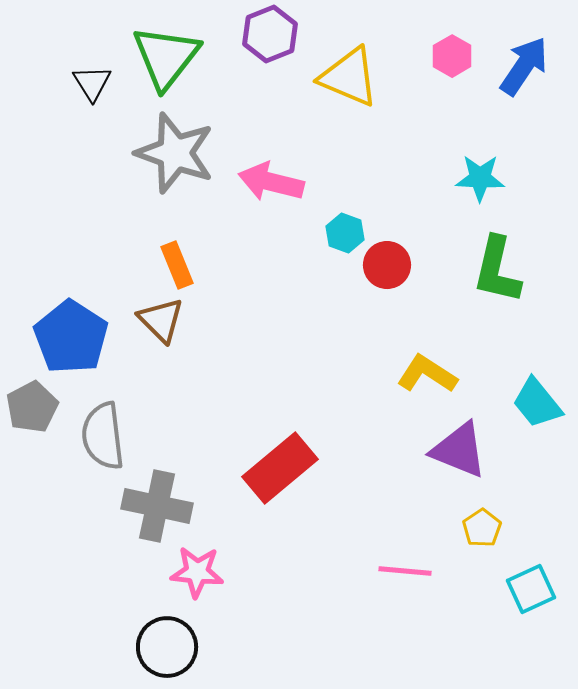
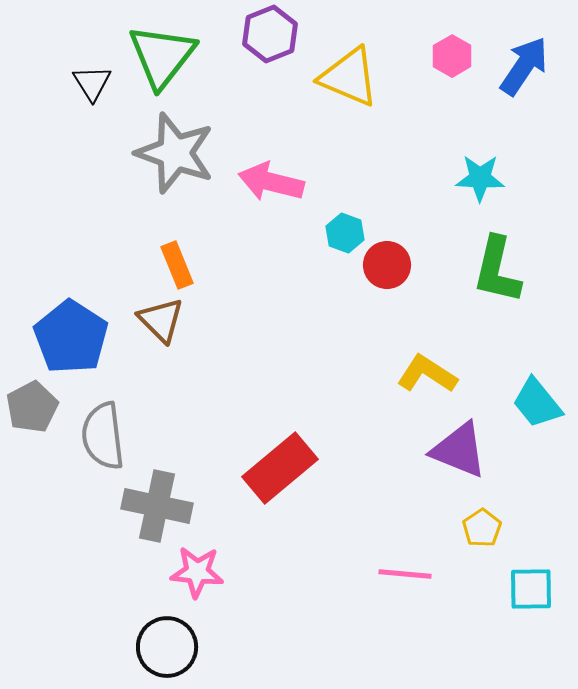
green triangle: moved 4 px left, 1 px up
pink line: moved 3 px down
cyan square: rotated 24 degrees clockwise
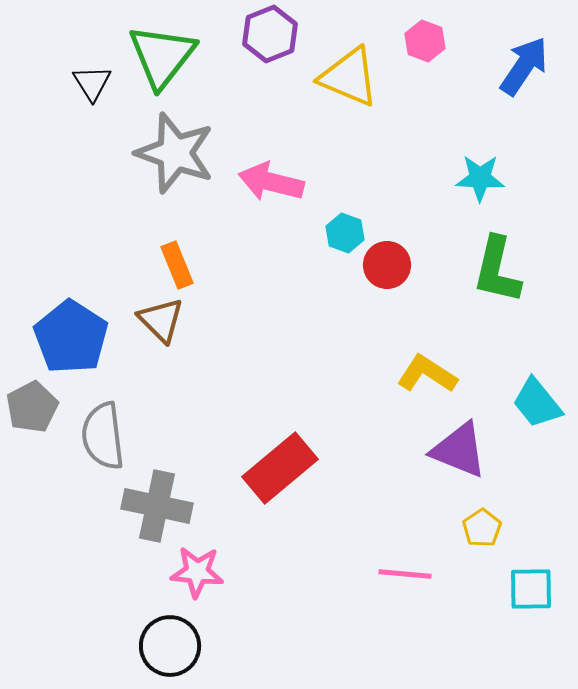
pink hexagon: moved 27 px left, 15 px up; rotated 9 degrees counterclockwise
black circle: moved 3 px right, 1 px up
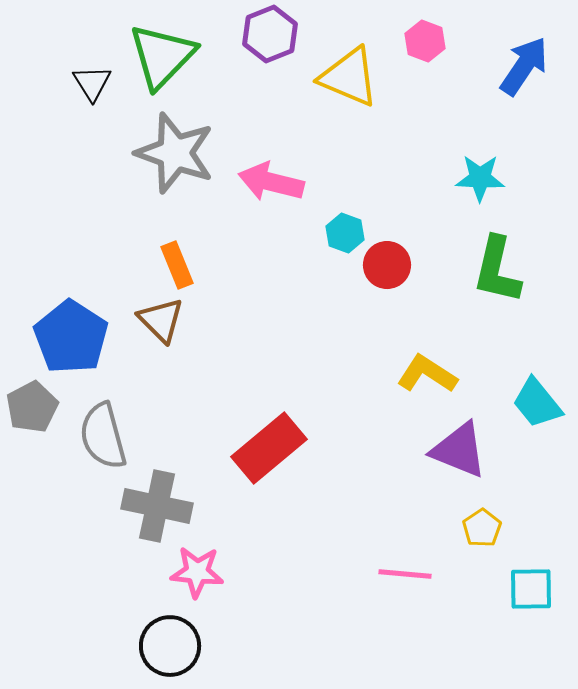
green triangle: rotated 6 degrees clockwise
gray semicircle: rotated 8 degrees counterclockwise
red rectangle: moved 11 px left, 20 px up
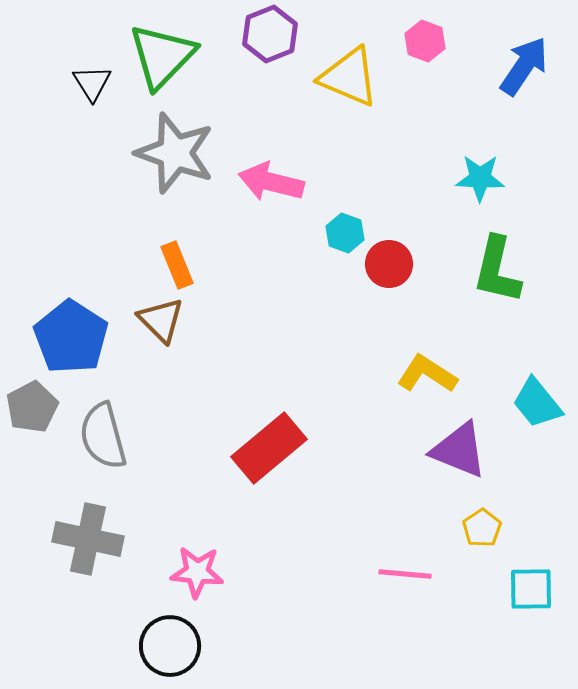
red circle: moved 2 px right, 1 px up
gray cross: moved 69 px left, 33 px down
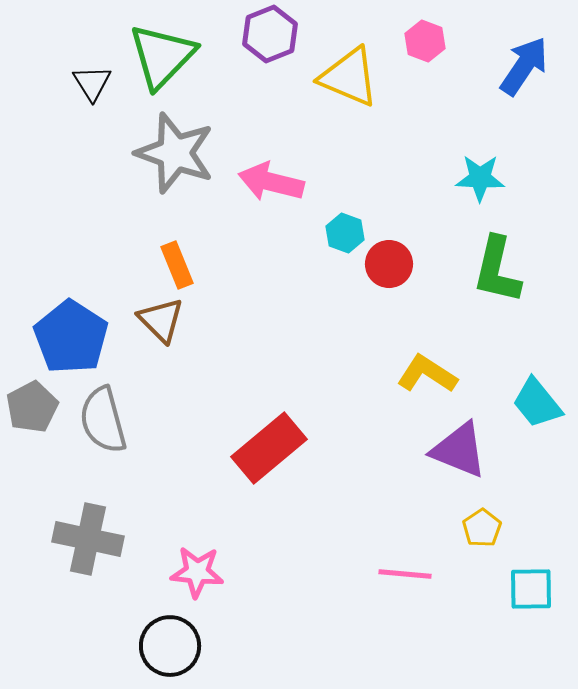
gray semicircle: moved 16 px up
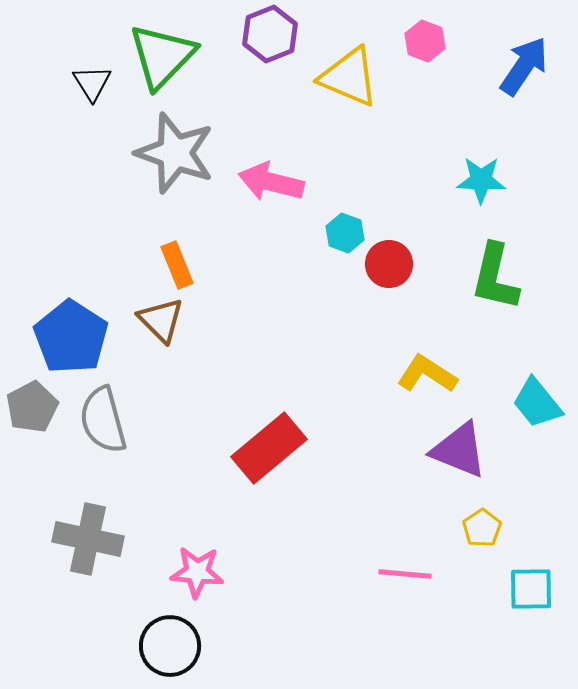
cyan star: moved 1 px right, 2 px down
green L-shape: moved 2 px left, 7 px down
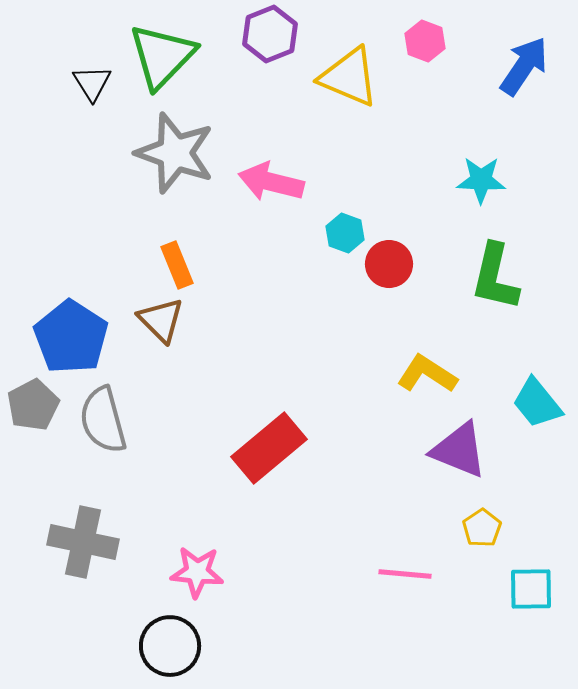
gray pentagon: moved 1 px right, 2 px up
gray cross: moved 5 px left, 3 px down
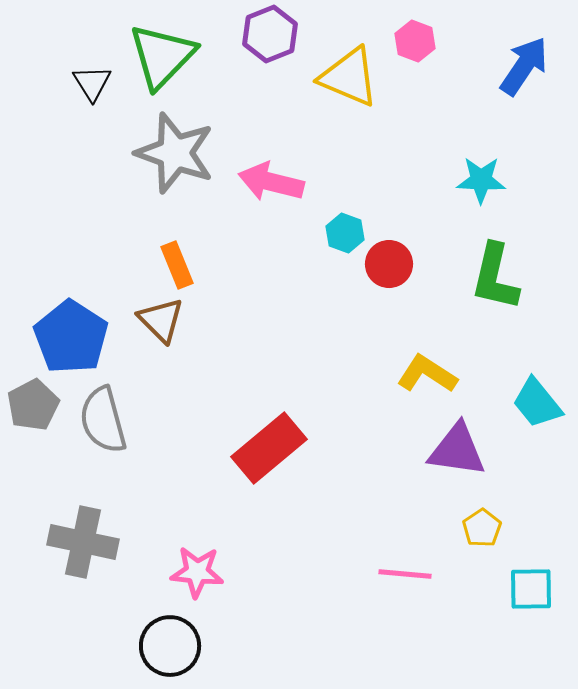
pink hexagon: moved 10 px left
purple triangle: moved 2 px left; rotated 14 degrees counterclockwise
